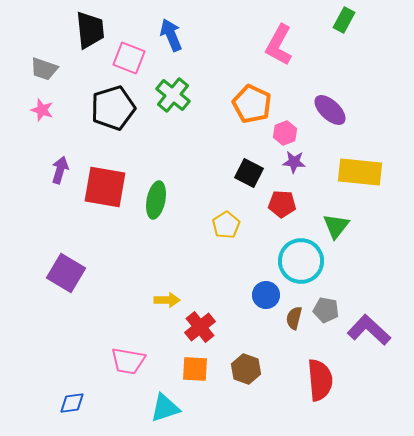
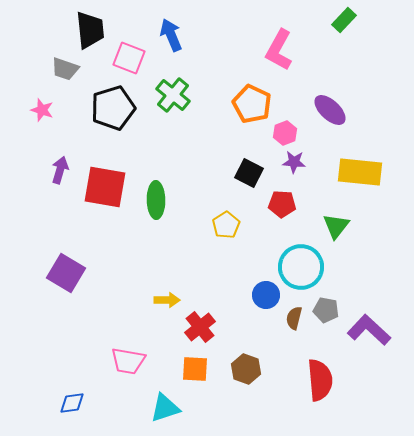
green rectangle: rotated 15 degrees clockwise
pink L-shape: moved 5 px down
gray trapezoid: moved 21 px right
green ellipse: rotated 12 degrees counterclockwise
cyan circle: moved 6 px down
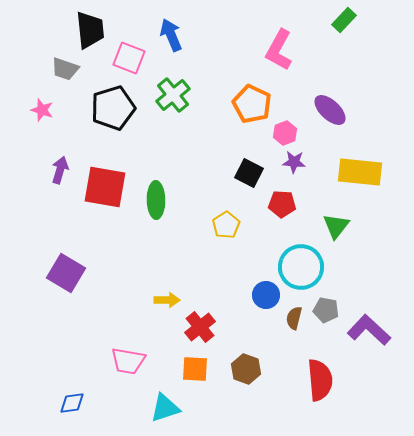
green cross: rotated 12 degrees clockwise
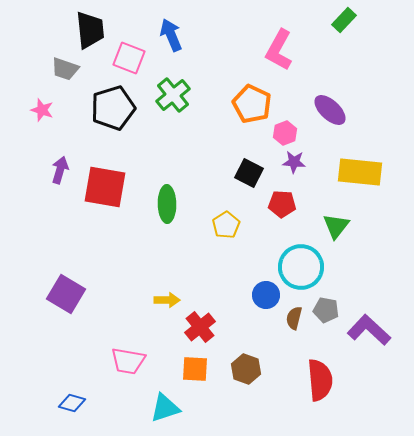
green ellipse: moved 11 px right, 4 px down
purple square: moved 21 px down
blue diamond: rotated 24 degrees clockwise
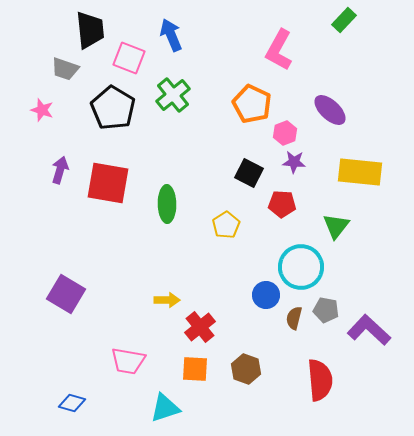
black pentagon: rotated 24 degrees counterclockwise
red square: moved 3 px right, 4 px up
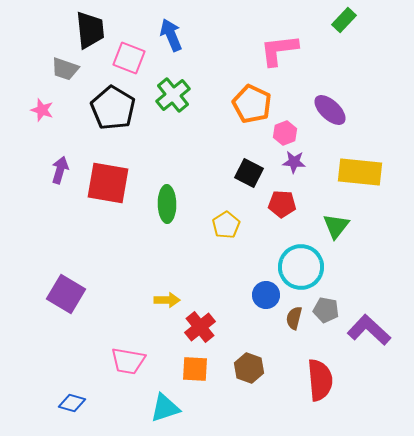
pink L-shape: rotated 54 degrees clockwise
brown hexagon: moved 3 px right, 1 px up
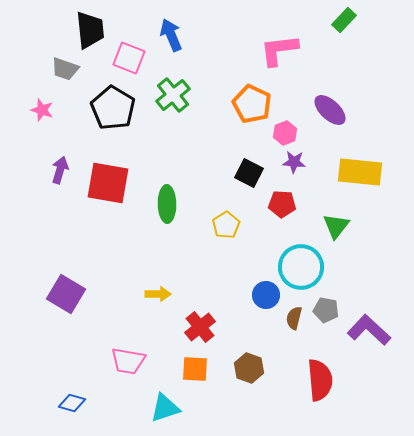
yellow arrow: moved 9 px left, 6 px up
